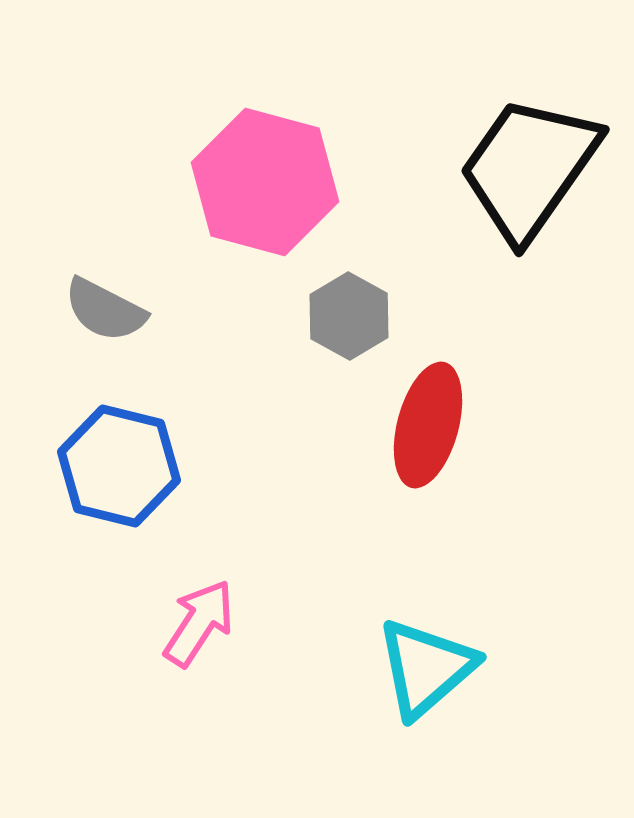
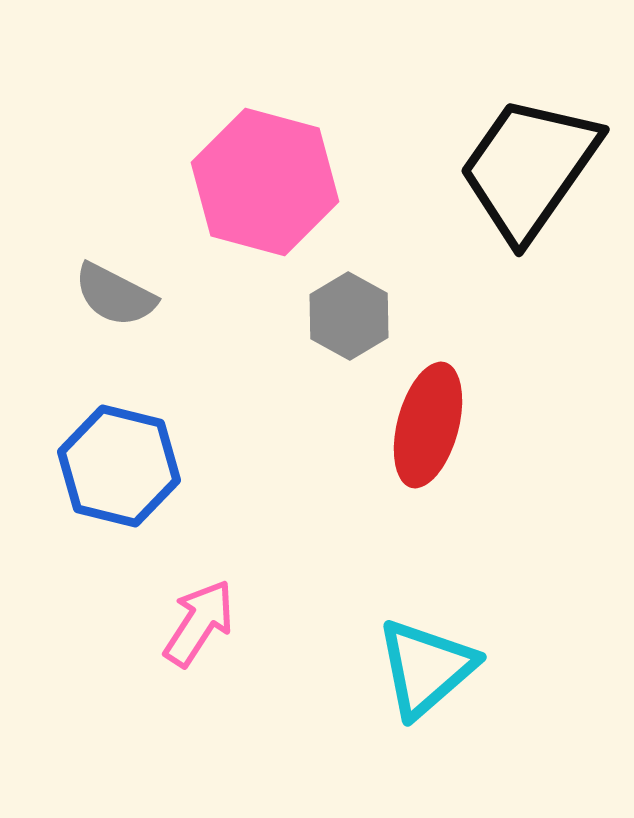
gray semicircle: moved 10 px right, 15 px up
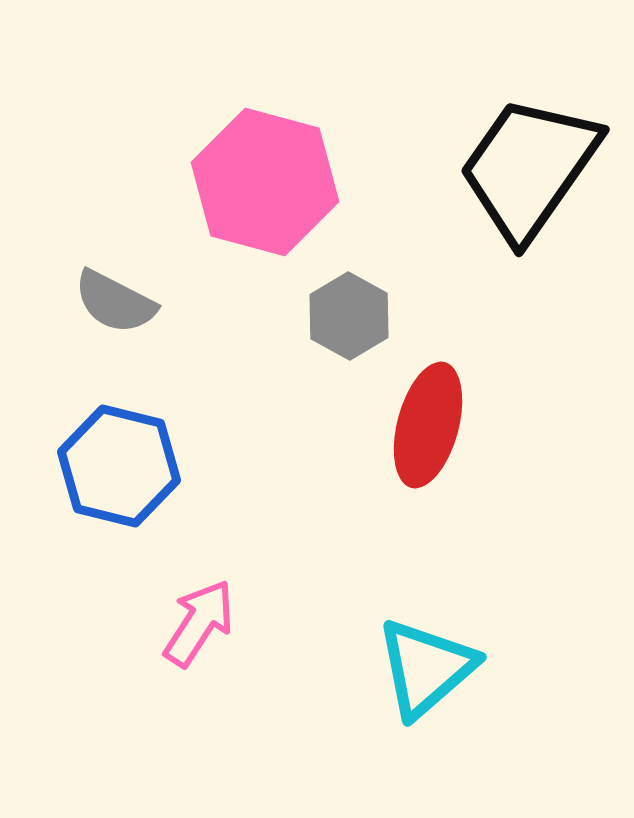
gray semicircle: moved 7 px down
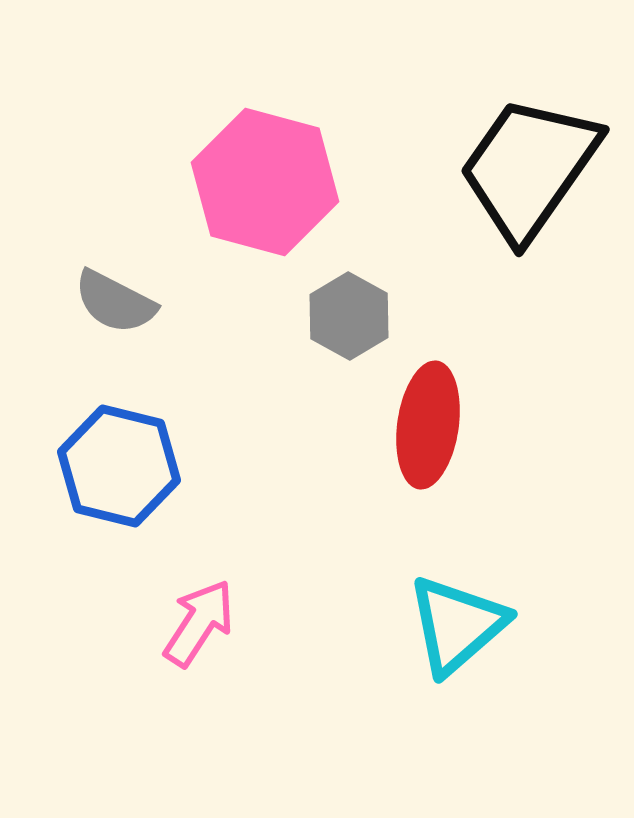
red ellipse: rotated 7 degrees counterclockwise
cyan triangle: moved 31 px right, 43 px up
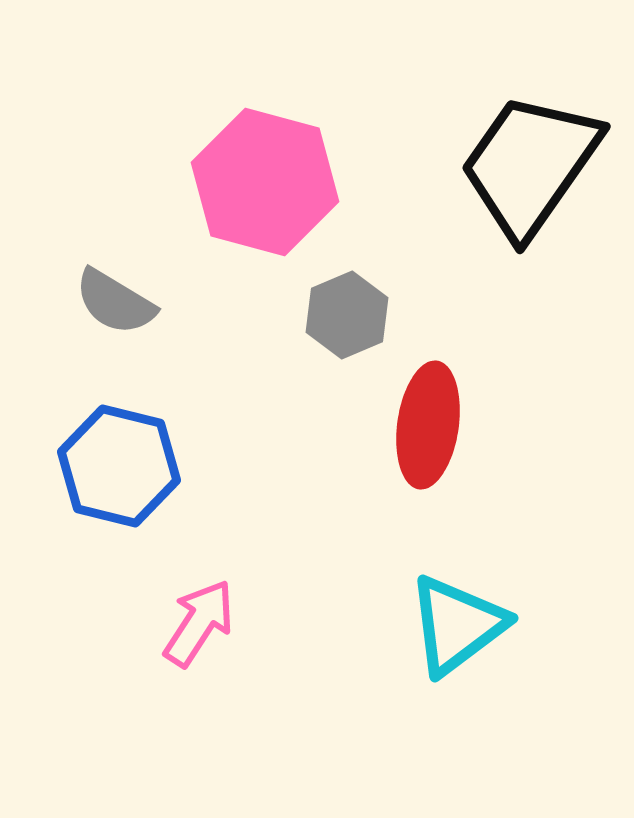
black trapezoid: moved 1 px right, 3 px up
gray semicircle: rotated 4 degrees clockwise
gray hexagon: moved 2 px left, 1 px up; rotated 8 degrees clockwise
cyan triangle: rotated 4 degrees clockwise
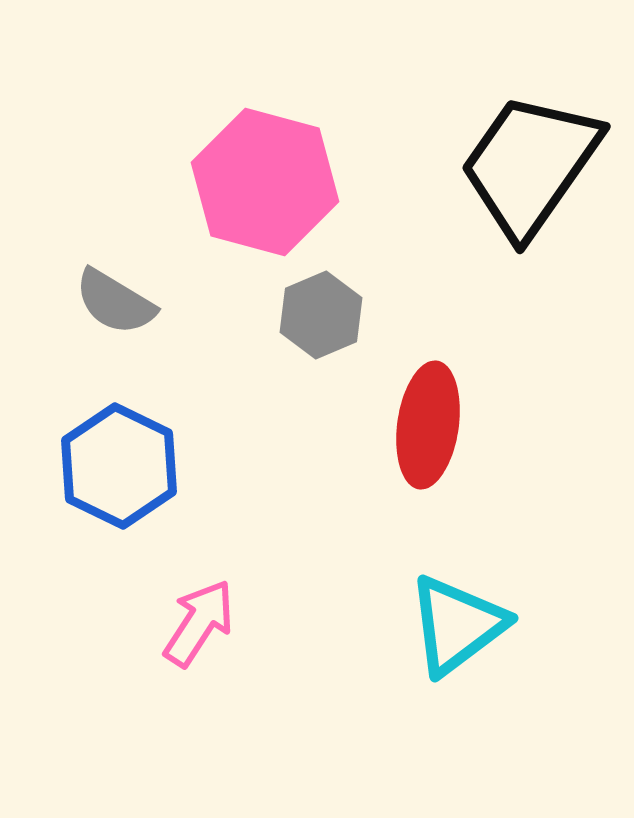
gray hexagon: moved 26 px left
blue hexagon: rotated 12 degrees clockwise
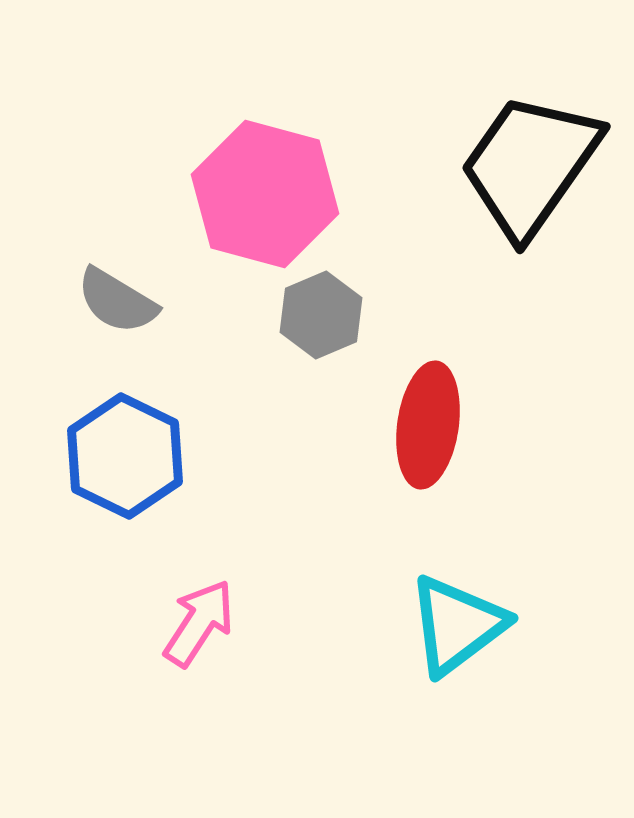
pink hexagon: moved 12 px down
gray semicircle: moved 2 px right, 1 px up
blue hexagon: moved 6 px right, 10 px up
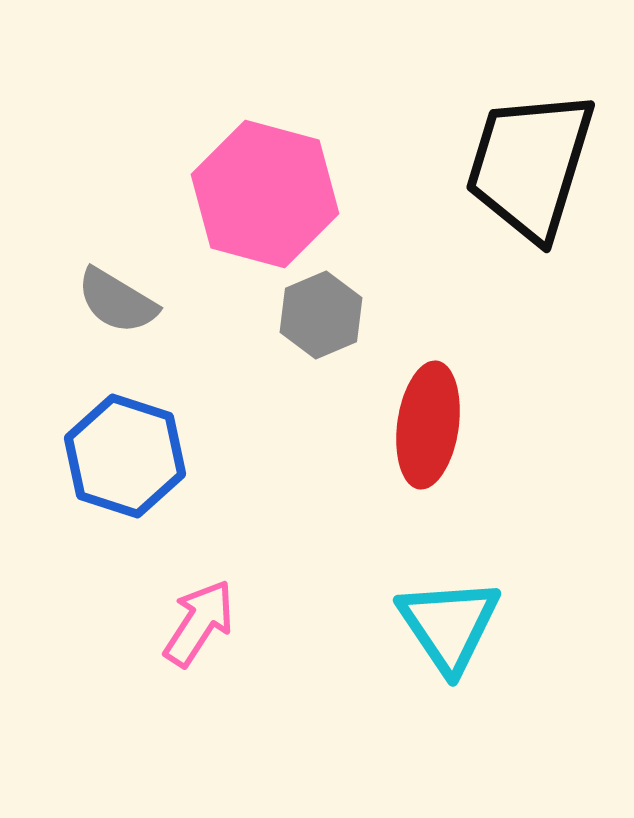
black trapezoid: rotated 18 degrees counterclockwise
blue hexagon: rotated 8 degrees counterclockwise
cyan triangle: moved 8 px left; rotated 27 degrees counterclockwise
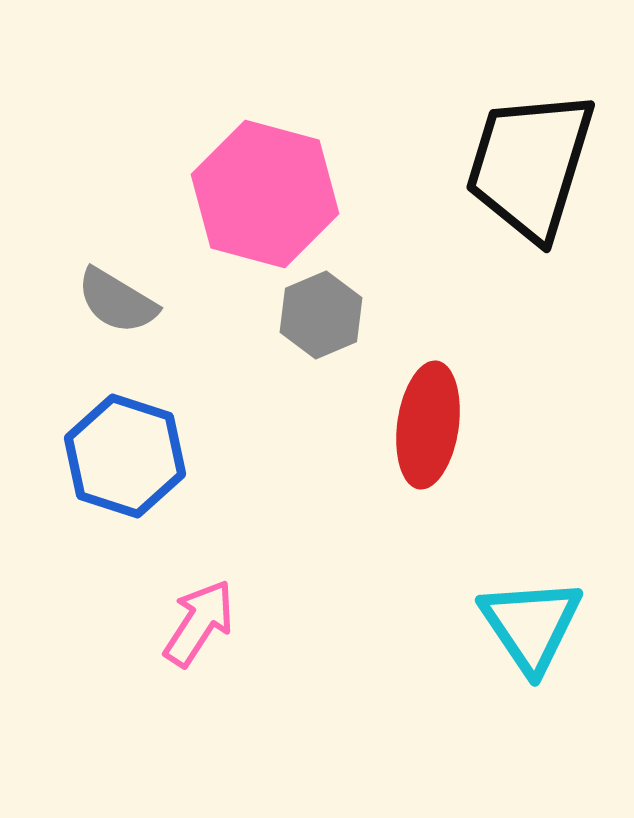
cyan triangle: moved 82 px right
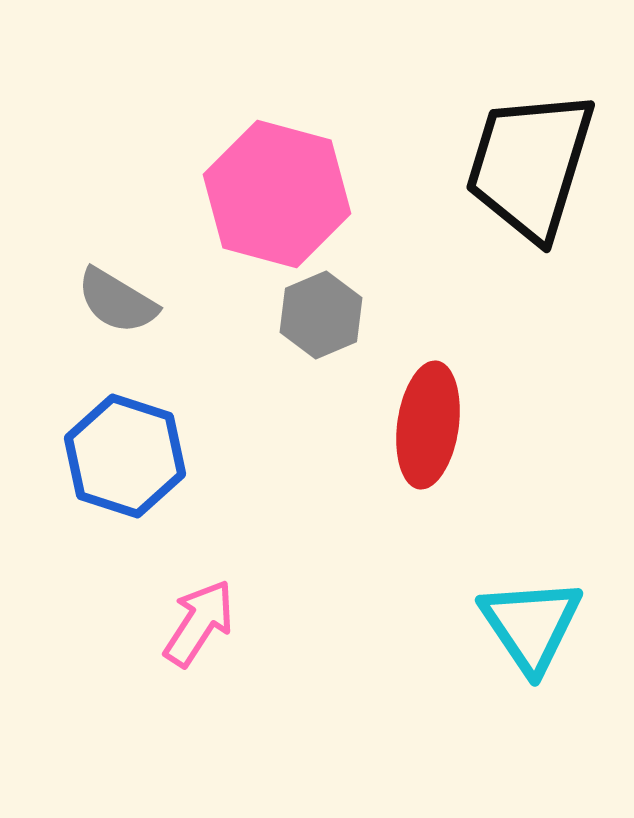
pink hexagon: moved 12 px right
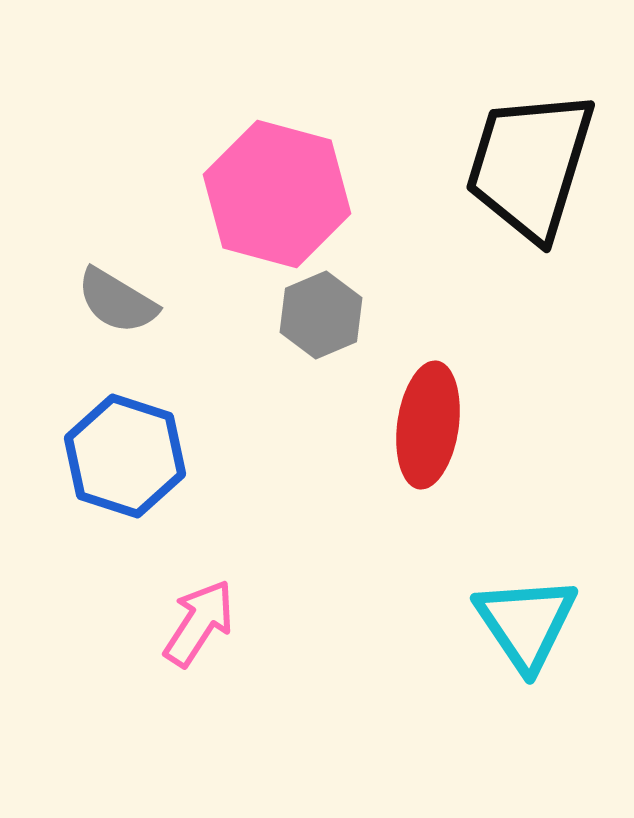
cyan triangle: moved 5 px left, 2 px up
